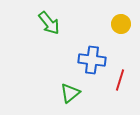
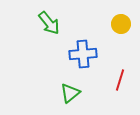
blue cross: moved 9 px left, 6 px up; rotated 12 degrees counterclockwise
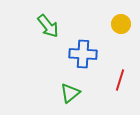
green arrow: moved 1 px left, 3 px down
blue cross: rotated 8 degrees clockwise
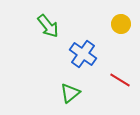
blue cross: rotated 32 degrees clockwise
red line: rotated 75 degrees counterclockwise
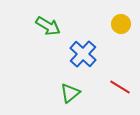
green arrow: rotated 20 degrees counterclockwise
blue cross: rotated 8 degrees clockwise
red line: moved 7 px down
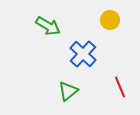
yellow circle: moved 11 px left, 4 px up
red line: rotated 35 degrees clockwise
green triangle: moved 2 px left, 2 px up
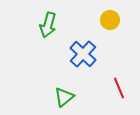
green arrow: moved 1 px up; rotated 75 degrees clockwise
red line: moved 1 px left, 1 px down
green triangle: moved 4 px left, 6 px down
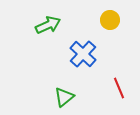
green arrow: rotated 130 degrees counterclockwise
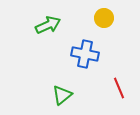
yellow circle: moved 6 px left, 2 px up
blue cross: moved 2 px right; rotated 32 degrees counterclockwise
green triangle: moved 2 px left, 2 px up
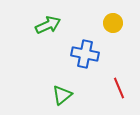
yellow circle: moved 9 px right, 5 px down
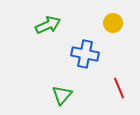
green triangle: rotated 10 degrees counterclockwise
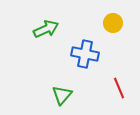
green arrow: moved 2 px left, 4 px down
